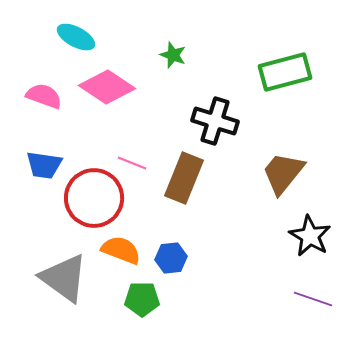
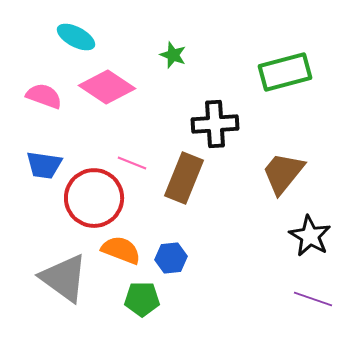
black cross: moved 3 px down; rotated 21 degrees counterclockwise
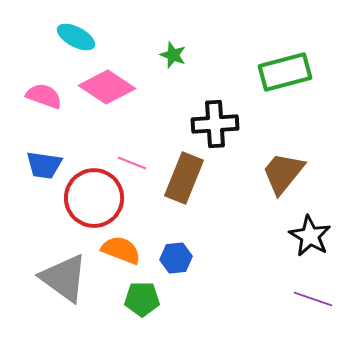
blue hexagon: moved 5 px right
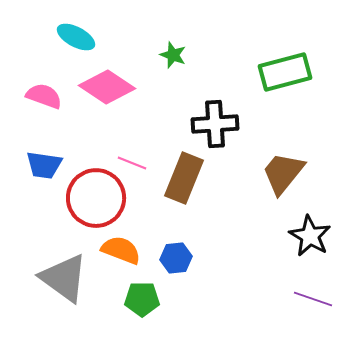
red circle: moved 2 px right
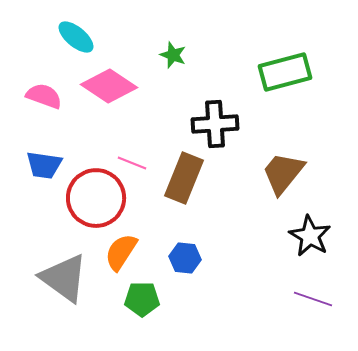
cyan ellipse: rotated 12 degrees clockwise
pink diamond: moved 2 px right, 1 px up
orange semicircle: moved 2 px down; rotated 78 degrees counterclockwise
blue hexagon: moved 9 px right; rotated 12 degrees clockwise
